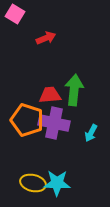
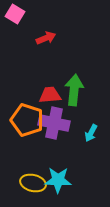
cyan star: moved 1 px right, 3 px up
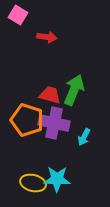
pink square: moved 3 px right, 1 px down
red arrow: moved 1 px right, 1 px up; rotated 30 degrees clockwise
green arrow: rotated 16 degrees clockwise
red trapezoid: rotated 20 degrees clockwise
cyan arrow: moved 7 px left, 4 px down
cyan star: moved 1 px left, 1 px up
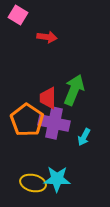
red trapezoid: moved 2 px left, 3 px down; rotated 105 degrees counterclockwise
orange pentagon: rotated 16 degrees clockwise
